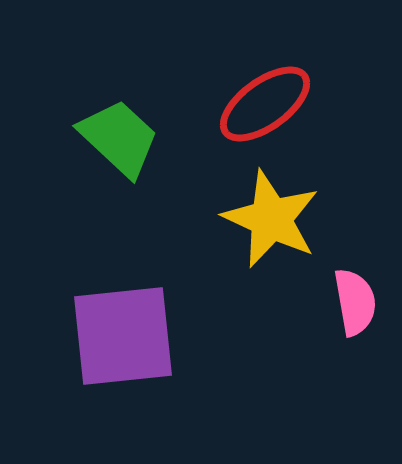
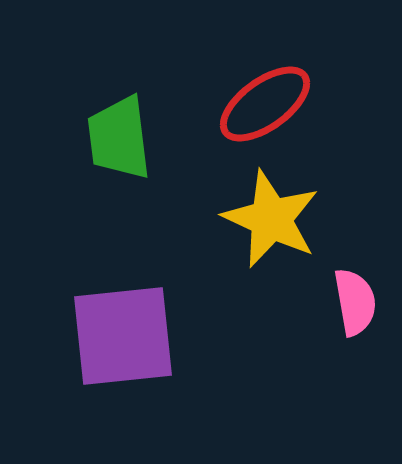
green trapezoid: rotated 140 degrees counterclockwise
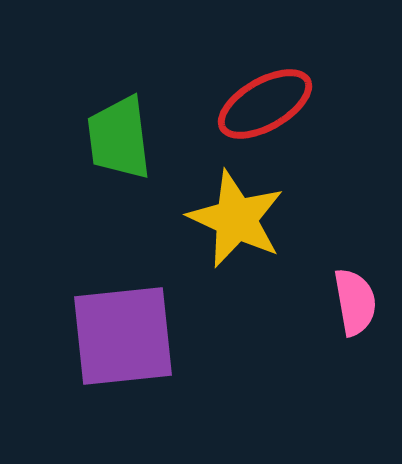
red ellipse: rotated 6 degrees clockwise
yellow star: moved 35 px left
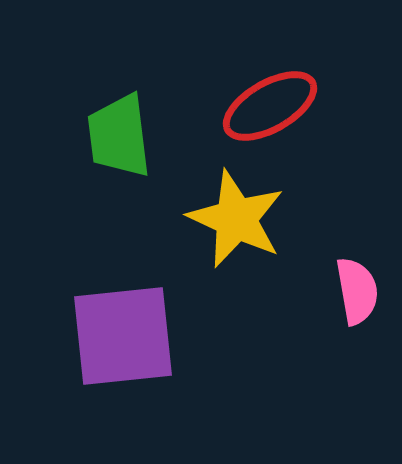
red ellipse: moved 5 px right, 2 px down
green trapezoid: moved 2 px up
pink semicircle: moved 2 px right, 11 px up
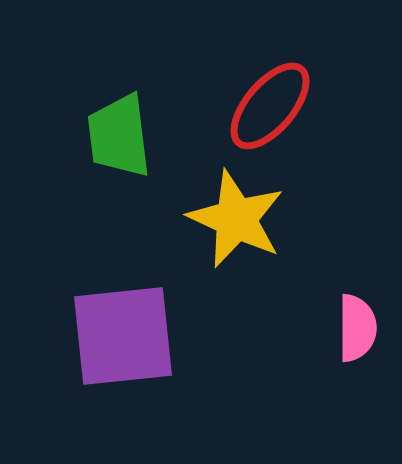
red ellipse: rotated 20 degrees counterclockwise
pink semicircle: moved 37 px down; rotated 10 degrees clockwise
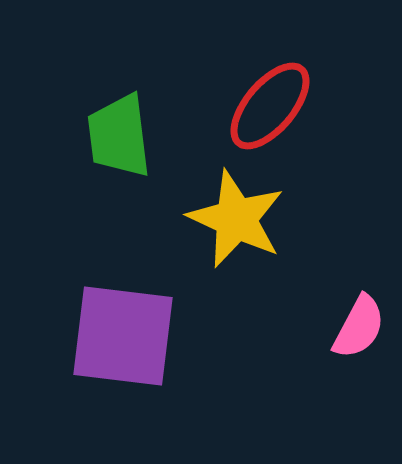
pink semicircle: moved 2 px right, 1 px up; rotated 28 degrees clockwise
purple square: rotated 13 degrees clockwise
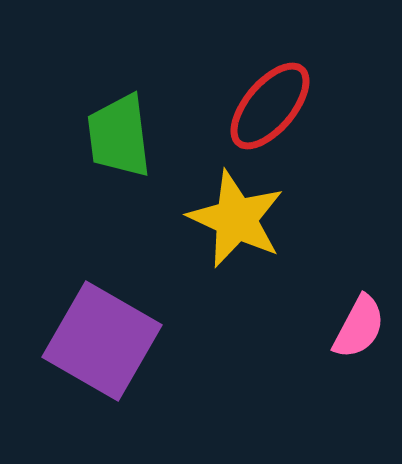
purple square: moved 21 px left, 5 px down; rotated 23 degrees clockwise
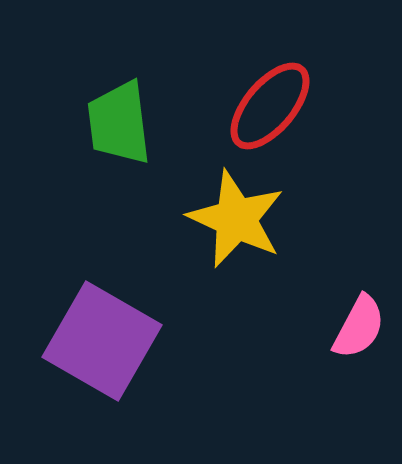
green trapezoid: moved 13 px up
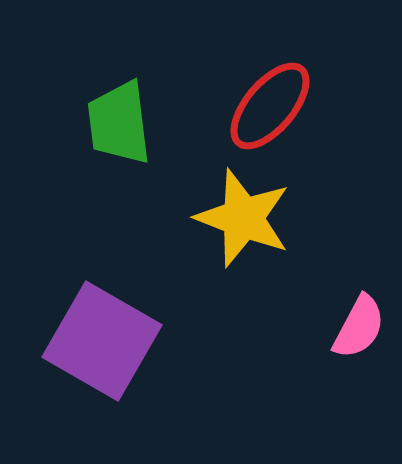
yellow star: moved 7 px right, 1 px up; rotated 4 degrees counterclockwise
